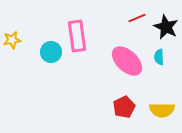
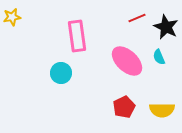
yellow star: moved 23 px up
cyan circle: moved 10 px right, 21 px down
cyan semicircle: rotated 21 degrees counterclockwise
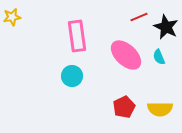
red line: moved 2 px right, 1 px up
pink ellipse: moved 1 px left, 6 px up
cyan circle: moved 11 px right, 3 px down
yellow semicircle: moved 2 px left, 1 px up
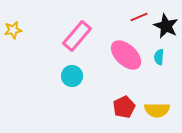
yellow star: moved 1 px right, 13 px down
black star: moved 1 px up
pink rectangle: rotated 48 degrees clockwise
cyan semicircle: rotated 28 degrees clockwise
yellow semicircle: moved 3 px left, 1 px down
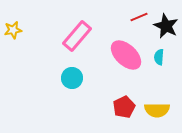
cyan circle: moved 2 px down
